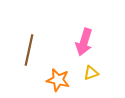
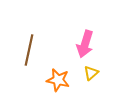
pink arrow: moved 1 px right, 2 px down
yellow triangle: rotated 21 degrees counterclockwise
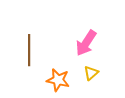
pink arrow: moved 1 px right, 1 px up; rotated 16 degrees clockwise
brown line: rotated 12 degrees counterclockwise
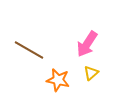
pink arrow: moved 1 px right, 1 px down
brown line: rotated 60 degrees counterclockwise
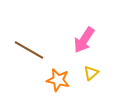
pink arrow: moved 3 px left, 4 px up
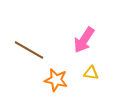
yellow triangle: rotated 49 degrees clockwise
orange star: moved 2 px left
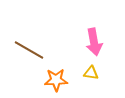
pink arrow: moved 10 px right, 2 px down; rotated 44 degrees counterclockwise
orange star: rotated 15 degrees counterclockwise
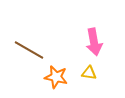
yellow triangle: moved 2 px left
orange star: moved 3 px up; rotated 15 degrees clockwise
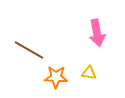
pink arrow: moved 3 px right, 9 px up
orange star: rotated 10 degrees counterclockwise
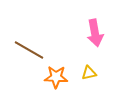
pink arrow: moved 2 px left
yellow triangle: rotated 21 degrees counterclockwise
